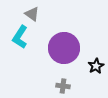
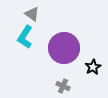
cyan L-shape: moved 5 px right
black star: moved 3 px left, 1 px down
gray cross: rotated 16 degrees clockwise
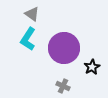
cyan L-shape: moved 3 px right, 2 px down
black star: moved 1 px left
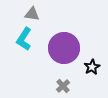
gray triangle: rotated 28 degrees counterclockwise
cyan L-shape: moved 4 px left
gray cross: rotated 24 degrees clockwise
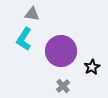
purple circle: moved 3 px left, 3 px down
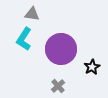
purple circle: moved 2 px up
gray cross: moved 5 px left
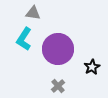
gray triangle: moved 1 px right, 1 px up
purple circle: moved 3 px left
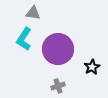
gray cross: rotated 24 degrees clockwise
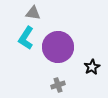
cyan L-shape: moved 2 px right, 1 px up
purple circle: moved 2 px up
gray cross: moved 1 px up
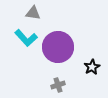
cyan L-shape: rotated 75 degrees counterclockwise
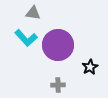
purple circle: moved 2 px up
black star: moved 2 px left
gray cross: rotated 16 degrees clockwise
